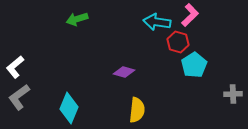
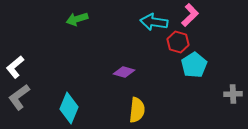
cyan arrow: moved 3 px left
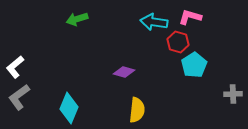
pink L-shape: moved 2 px down; rotated 120 degrees counterclockwise
